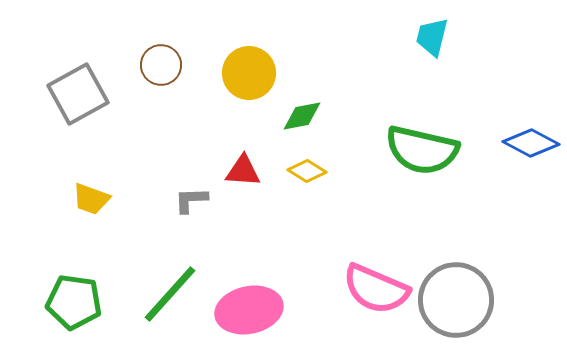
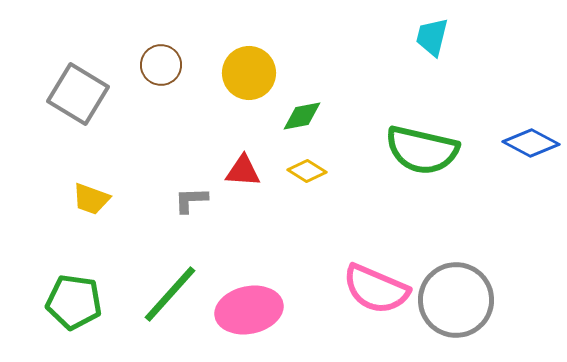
gray square: rotated 30 degrees counterclockwise
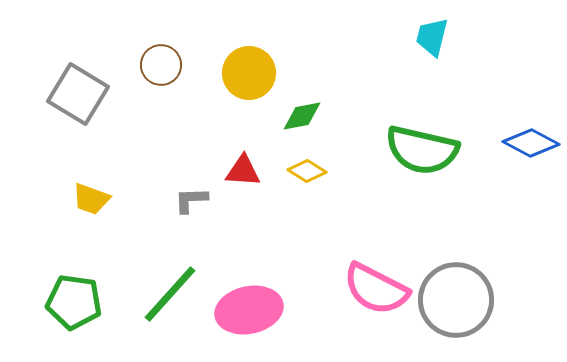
pink semicircle: rotated 4 degrees clockwise
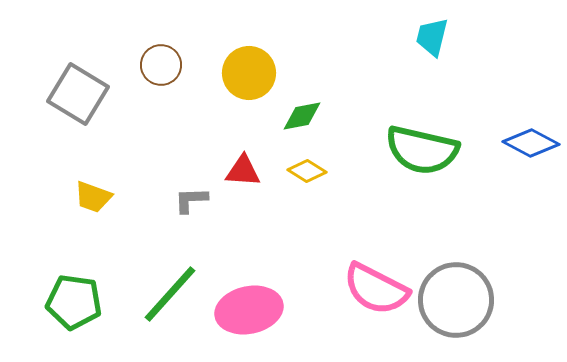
yellow trapezoid: moved 2 px right, 2 px up
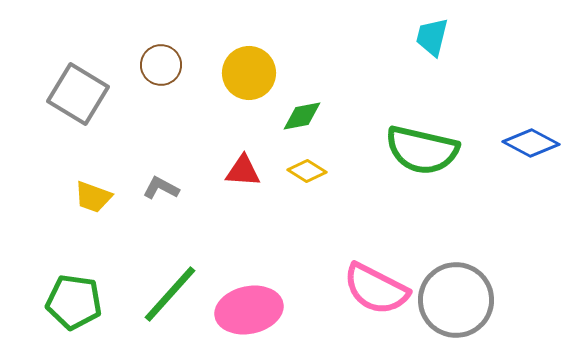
gray L-shape: moved 30 px left, 12 px up; rotated 30 degrees clockwise
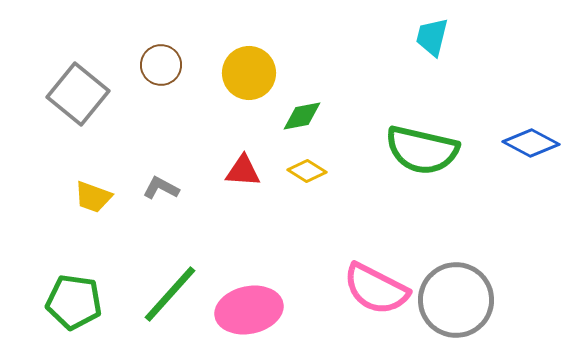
gray square: rotated 8 degrees clockwise
